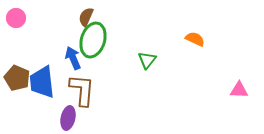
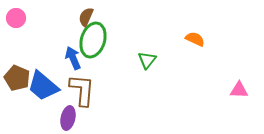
blue trapezoid: moved 1 px right, 4 px down; rotated 44 degrees counterclockwise
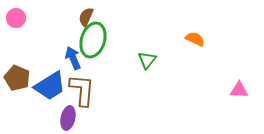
blue trapezoid: moved 7 px right; rotated 72 degrees counterclockwise
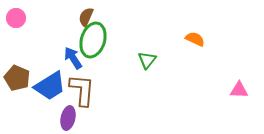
blue arrow: rotated 10 degrees counterclockwise
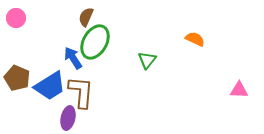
green ellipse: moved 2 px right, 2 px down; rotated 12 degrees clockwise
brown L-shape: moved 1 px left, 2 px down
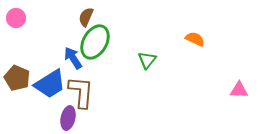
blue trapezoid: moved 2 px up
